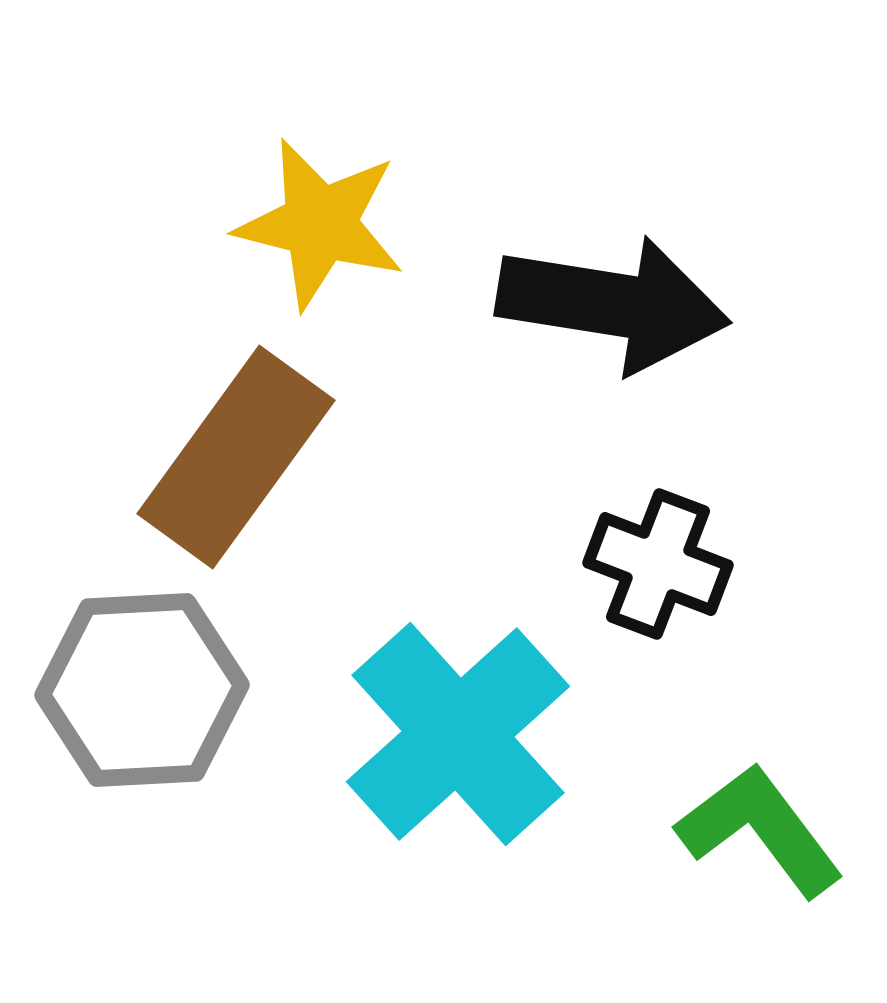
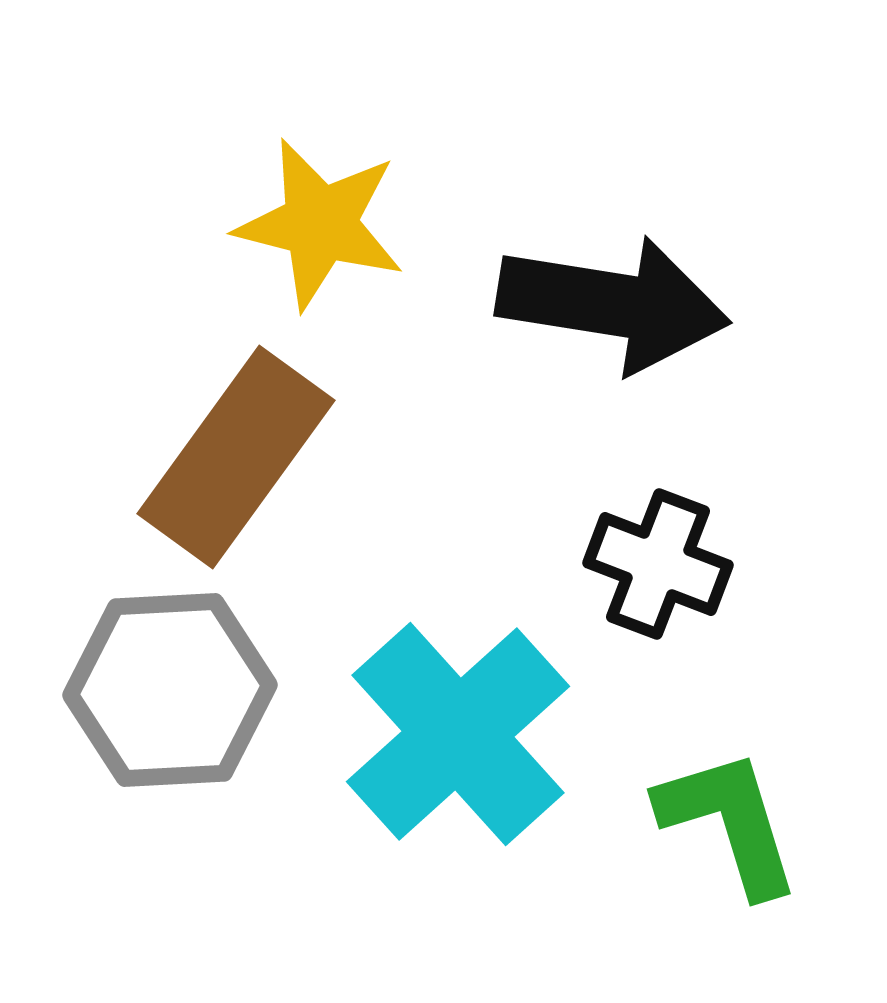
gray hexagon: moved 28 px right
green L-shape: moved 31 px left, 8 px up; rotated 20 degrees clockwise
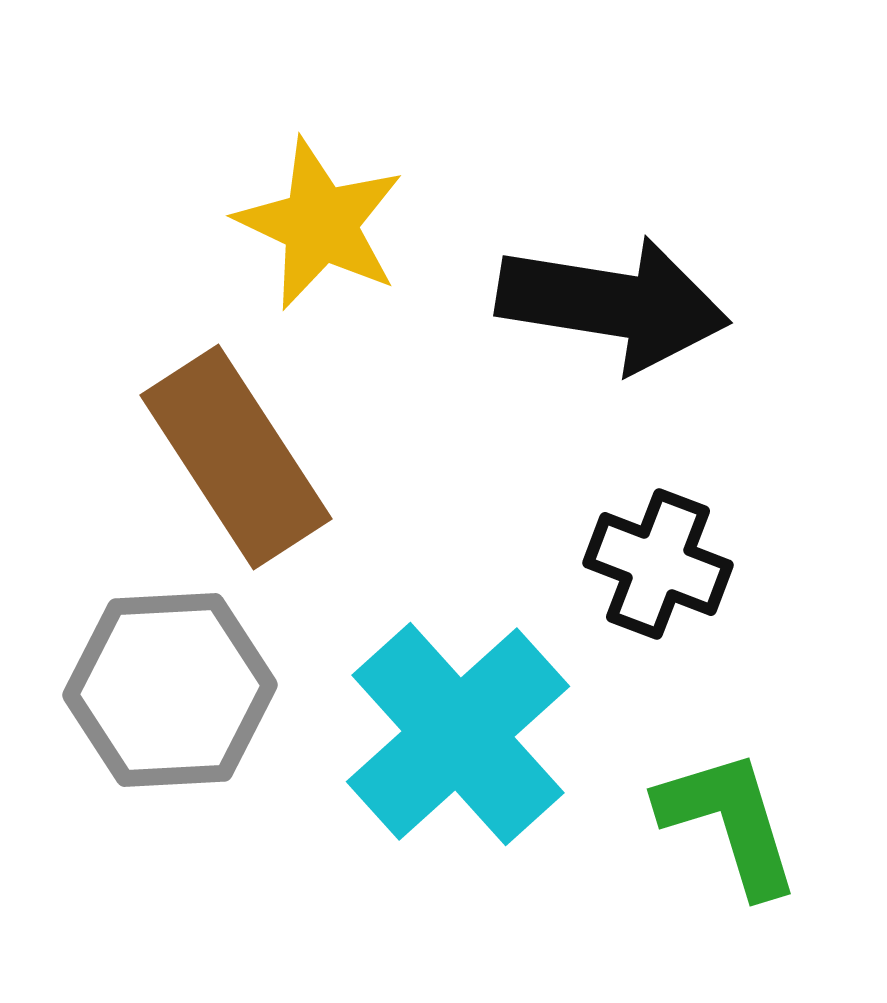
yellow star: rotated 11 degrees clockwise
brown rectangle: rotated 69 degrees counterclockwise
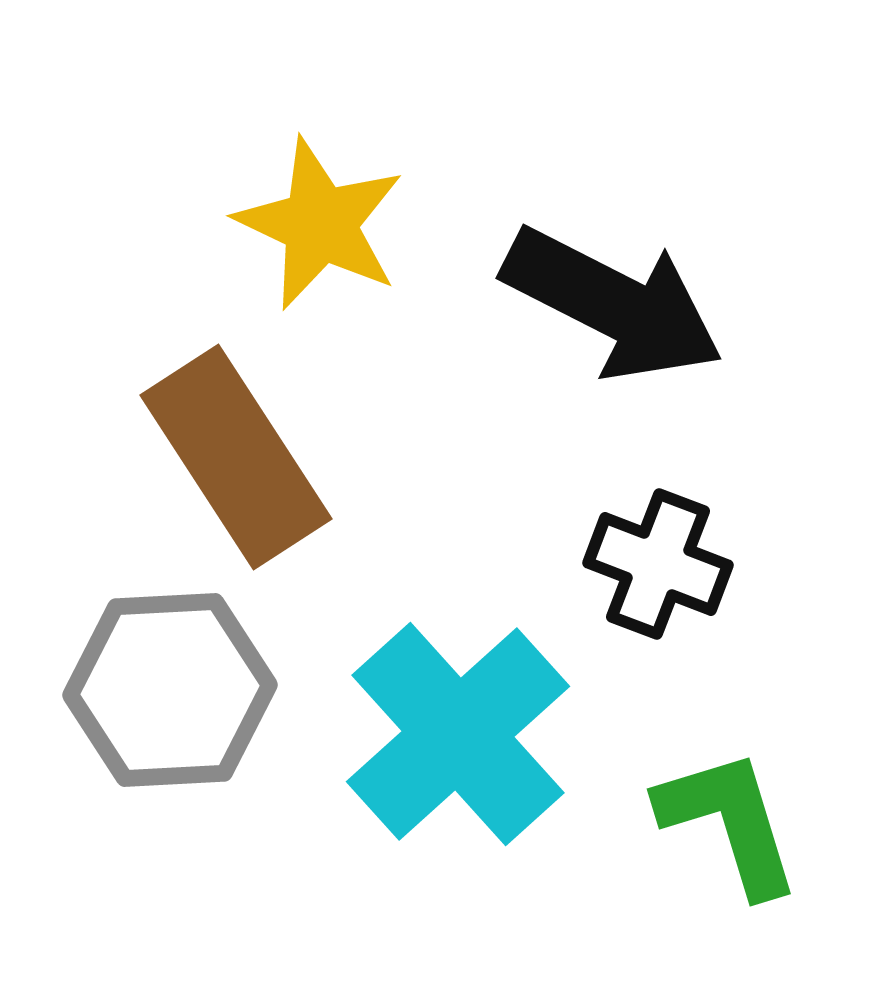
black arrow: rotated 18 degrees clockwise
